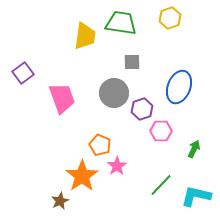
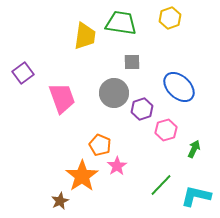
blue ellipse: rotated 68 degrees counterclockwise
pink hexagon: moved 5 px right, 1 px up; rotated 15 degrees counterclockwise
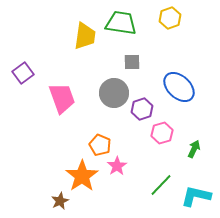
pink hexagon: moved 4 px left, 3 px down
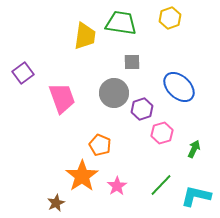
pink star: moved 20 px down
brown star: moved 4 px left, 2 px down
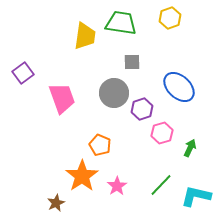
green arrow: moved 4 px left, 1 px up
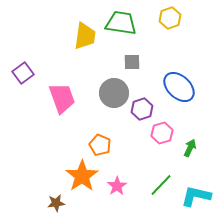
brown star: rotated 18 degrees clockwise
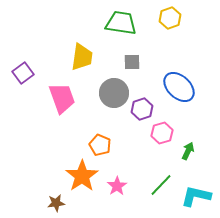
yellow trapezoid: moved 3 px left, 21 px down
green arrow: moved 2 px left, 3 px down
